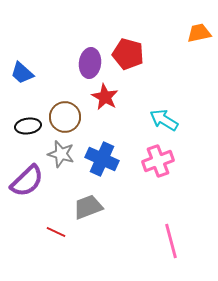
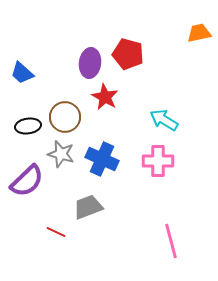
pink cross: rotated 20 degrees clockwise
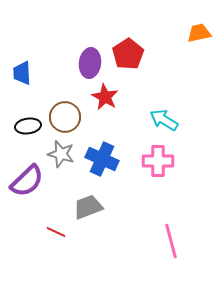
red pentagon: rotated 24 degrees clockwise
blue trapezoid: rotated 45 degrees clockwise
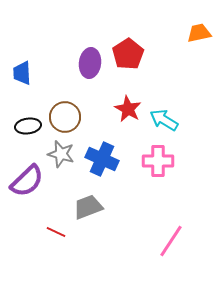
red star: moved 23 px right, 12 px down
pink line: rotated 48 degrees clockwise
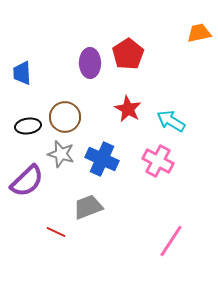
purple ellipse: rotated 8 degrees counterclockwise
cyan arrow: moved 7 px right, 1 px down
pink cross: rotated 28 degrees clockwise
